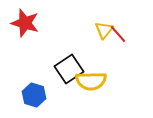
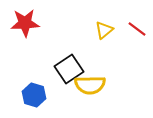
red star: rotated 20 degrees counterclockwise
yellow triangle: rotated 12 degrees clockwise
red line: moved 19 px right, 5 px up; rotated 12 degrees counterclockwise
yellow semicircle: moved 1 px left, 4 px down
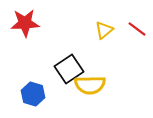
blue hexagon: moved 1 px left, 1 px up
